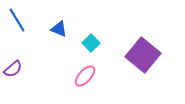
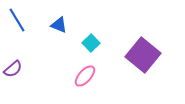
blue triangle: moved 4 px up
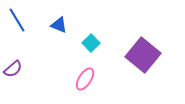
pink ellipse: moved 3 px down; rotated 10 degrees counterclockwise
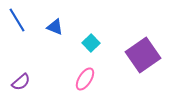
blue triangle: moved 4 px left, 2 px down
purple square: rotated 16 degrees clockwise
purple semicircle: moved 8 px right, 13 px down
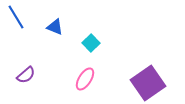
blue line: moved 1 px left, 3 px up
purple square: moved 5 px right, 28 px down
purple semicircle: moved 5 px right, 7 px up
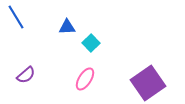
blue triangle: moved 12 px right; rotated 24 degrees counterclockwise
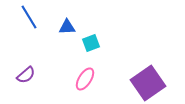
blue line: moved 13 px right
cyan square: rotated 24 degrees clockwise
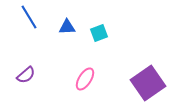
cyan square: moved 8 px right, 10 px up
